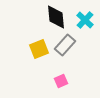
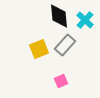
black diamond: moved 3 px right, 1 px up
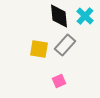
cyan cross: moved 4 px up
yellow square: rotated 30 degrees clockwise
pink square: moved 2 px left
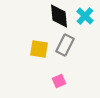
gray rectangle: rotated 15 degrees counterclockwise
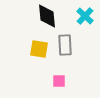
black diamond: moved 12 px left
gray rectangle: rotated 30 degrees counterclockwise
pink square: rotated 24 degrees clockwise
